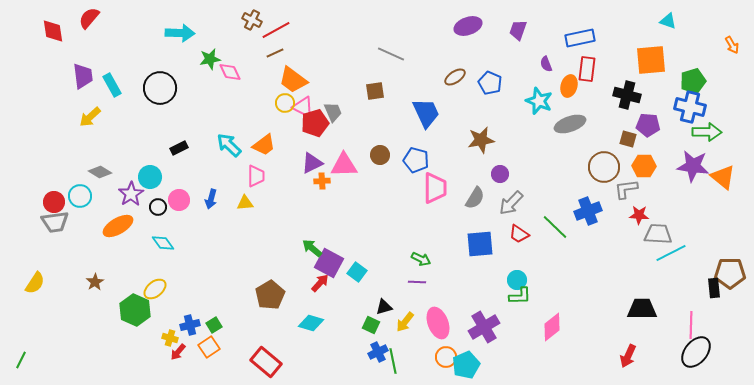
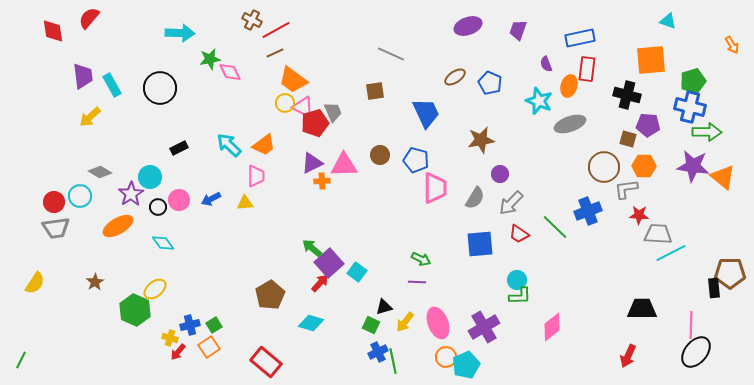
blue arrow at (211, 199): rotated 48 degrees clockwise
gray trapezoid at (55, 222): moved 1 px right, 6 px down
purple square at (329, 263): rotated 20 degrees clockwise
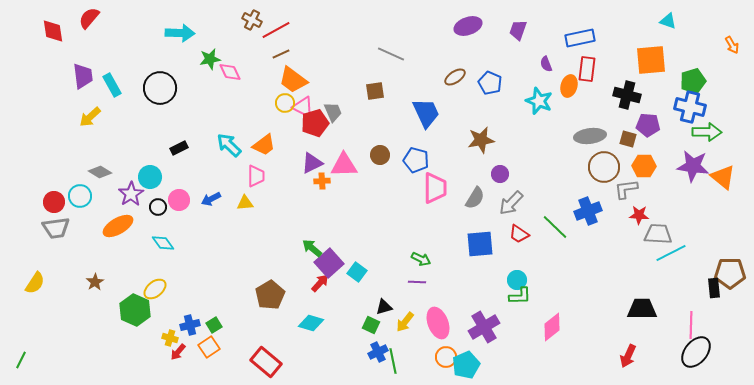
brown line at (275, 53): moved 6 px right, 1 px down
gray ellipse at (570, 124): moved 20 px right, 12 px down; rotated 12 degrees clockwise
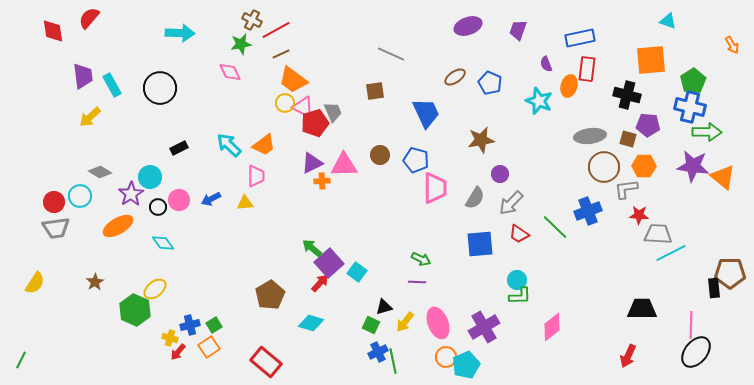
green star at (210, 59): moved 31 px right, 15 px up
green pentagon at (693, 81): rotated 15 degrees counterclockwise
